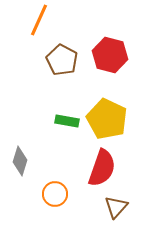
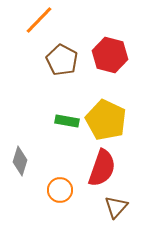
orange line: rotated 20 degrees clockwise
yellow pentagon: moved 1 px left, 1 px down
orange circle: moved 5 px right, 4 px up
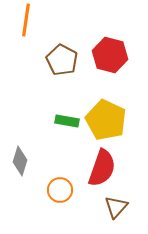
orange line: moved 13 px left; rotated 36 degrees counterclockwise
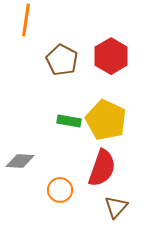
red hexagon: moved 1 px right, 1 px down; rotated 16 degrees clockwise
green rectangle: moved 2 px right
gray diamond: rotated 76 degrees clockwise
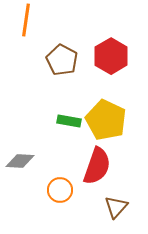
red semicircle: moved 5 px left, 2 px up
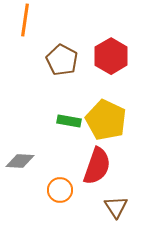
orange line: moved 1 px left
brown triangle: rotated 15 degrees counterclockwise
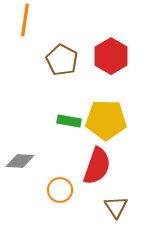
yellow pentagon: rotated 24 degrees counterclockwise
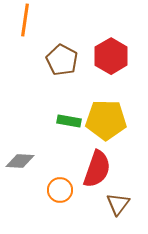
red semicircle: moved 3 px down
brown triangle: moved 2 px right, 3 px up; rotated 10 degrees clockwise
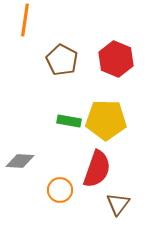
red hexagon: moved 5 px right, 3 px down; rotated 8 degrees counterclockwise
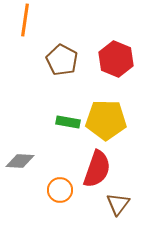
green rectangle: moved 1 px left, 1 px down
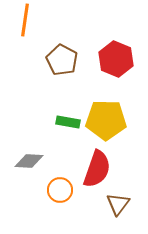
gray diamond: moved 9 px right
